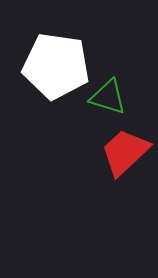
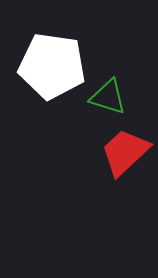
white pentagon: moved 4 px left
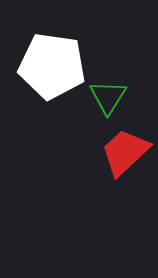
green triangle: rotated 45 degrees clockwise
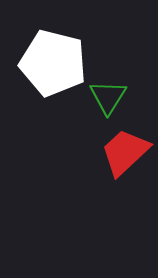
white pentagon: moved 1 px right, 3 px up; rotated 6 degrees clockwise
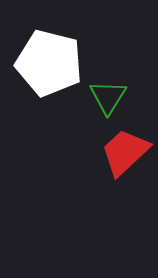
white pentagon: moved 4 px left
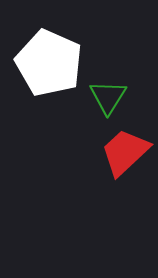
white pentagon: rotated 10 degrees clockwise
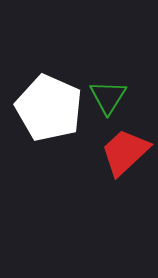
white pentagon: moved 45 px down
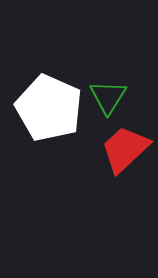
red trapezoid: moved 3 px up
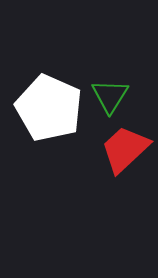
green triangle: moved 2 px right, 1 px up
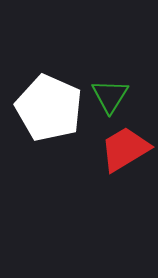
red trapezoid: rotated 12 degrees clockwise
